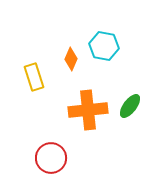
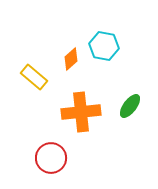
orange diamond: rotated 25 degrees clockwise
yellow rectangle: rotated 32 degrees counterclockwise
orange cross: moved 7 px left, 2 px down
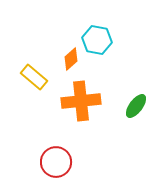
cyan hexagon: moved 7 px left, 6 px up
green ellipse: moved 6 px right
orange cross: moved 11 px up
red circle: moved 5 px right, 4 px down
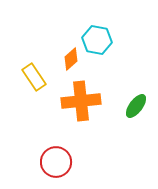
yellow rectangle: rotated 16 degrees clockwise
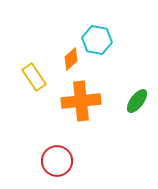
green ellipse: moved 1 px right, 5 px up
red circle: moved 1 px right, 1 px up
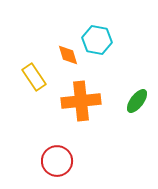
orange diamond: moved 3 px left, 4 px up; rotated 65 degrees counterclockwise
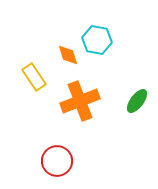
orange cross: moved 1 px left; rotated 15 degrees counterclockwise
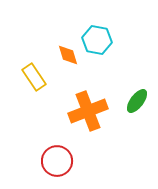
orange cross: moved 8 px right, 10 px down
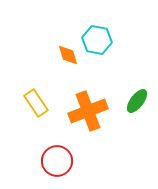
yellow rectangle: moved 2 px right, 26 px down
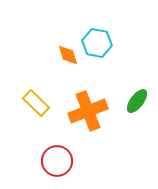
cyan hexagon: moved 3 px down
yellow rectangle: rotated 12 degrees counterclockwise
